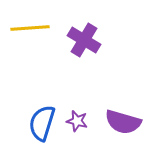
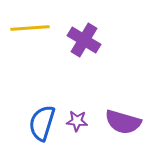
purple star: rotated 10 degrees counterclockwise
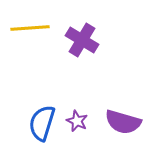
purple cross: moved 2 px left
purple star: rotated 20 degrees clockwise
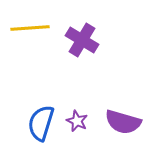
blue semicircle: moved 1 px left
